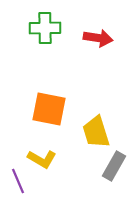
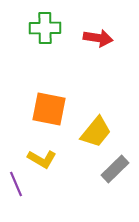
yellow trapezoid: rotated 124 degrees counterclockwise
gray rectangle: moved 1 px right, 3 px down; rotated 16 degrees clockwise
purple line: moved 2 px left, 3 px down
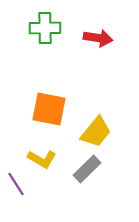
gray rectangle: moved 28 px left
purple line: rotated 10 degrees counterclockwise
